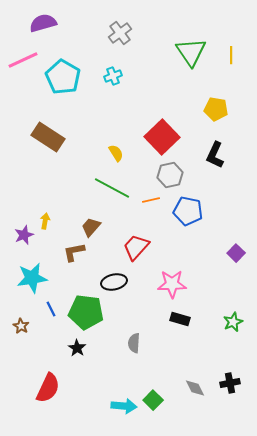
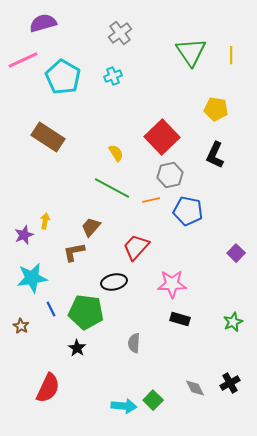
black cross: rotated 18 degrees counterclockwise
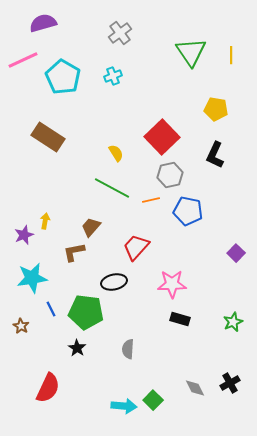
gray semicircle: moved 6 px left, 6 px down
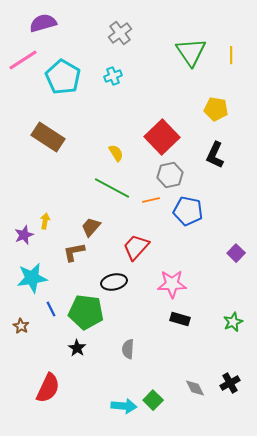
pink line: rotated 8 degrees counterclockwise
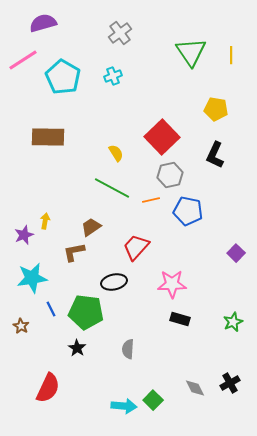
brown rectangle: rotated 32 degrees counterclockwise
brown trapezoid: rotated 15 degrees clockwise
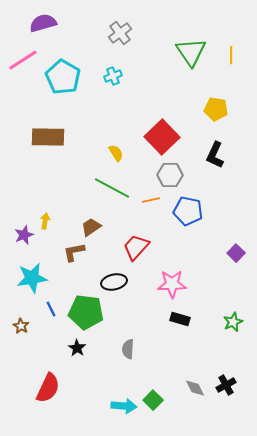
gray hexagon: rotated 15 degrees clockwise
black cross: moved 4 px left, 2 px down
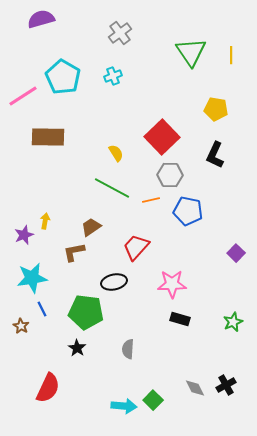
purple semicircle: moved 2 px left, 4 px up
pink line: moved 36 px down
blue line: moved 9 px left
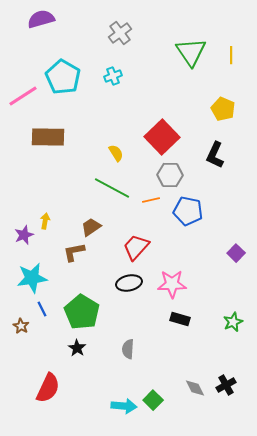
yellow pentagon: moved 7 px right; rotated 15 degrees clockwise
black ellipse: moved 15 px right, 1 px down
green pentagon: moved 4 px left; rotated 24 degrees clockwise
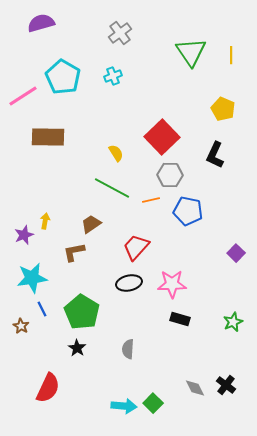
purple semicircle: moved 4 px down
brown trapezoid: moved 3 px up
black cross: rotated 24 degrees counterclockwise
green square: moved 3 px down
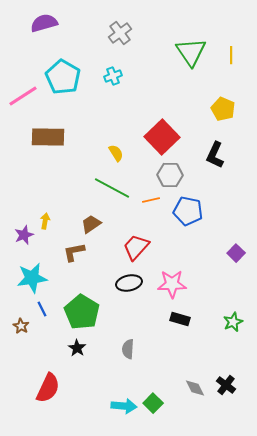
purple semicircle: moved 3 px right
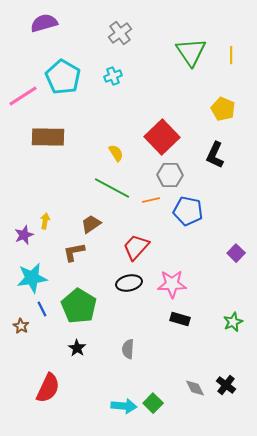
green pentagon: moved 3 px left, 6 px up
